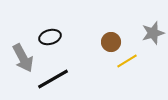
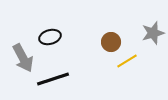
black line: rotated 12 degrees clockwise
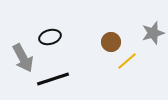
yellow line: rotated 10 degrees counterclockwise
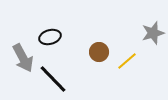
brown circle: moved 12 px left, 10 px down
black line: rotated 64 degrees clockwise
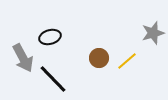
brown circle: moved 6 px down
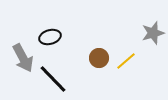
yellow line: moved 1 px left
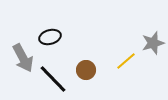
gray star: moved 10 px down
brown circle: moved 13 px left, 12 px down
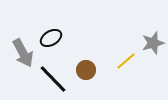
black ellipse: moved 1 px right, 1 px down; rotated 15 degrees counterclockwise
gray arrow: moved 5 px up
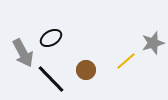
black line: moved 2 px left
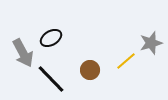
gray star: moved 2 px left
brown circle: moved 4 px right
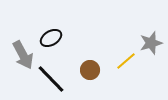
gray arrow: moved 2 px down
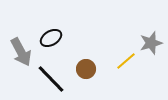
gray arrow: moved 2 px left, 3 px up
brown circle: moved 4 px left, 1 px up
